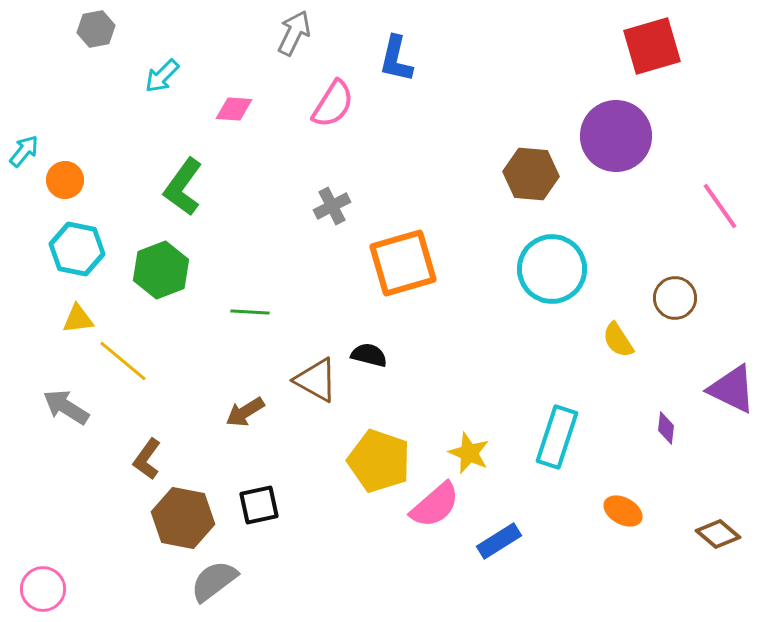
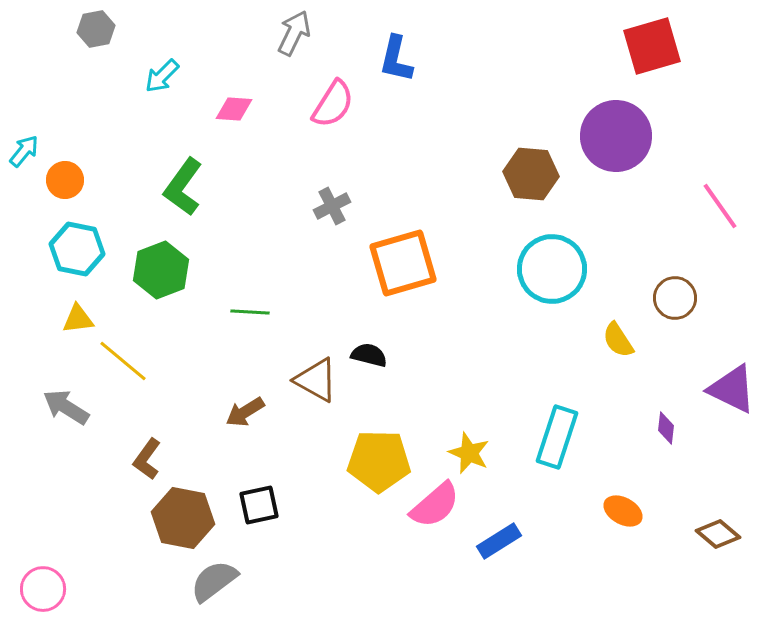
yellow pentagon at (379, 461): rotated 18 degrees counterclockwise
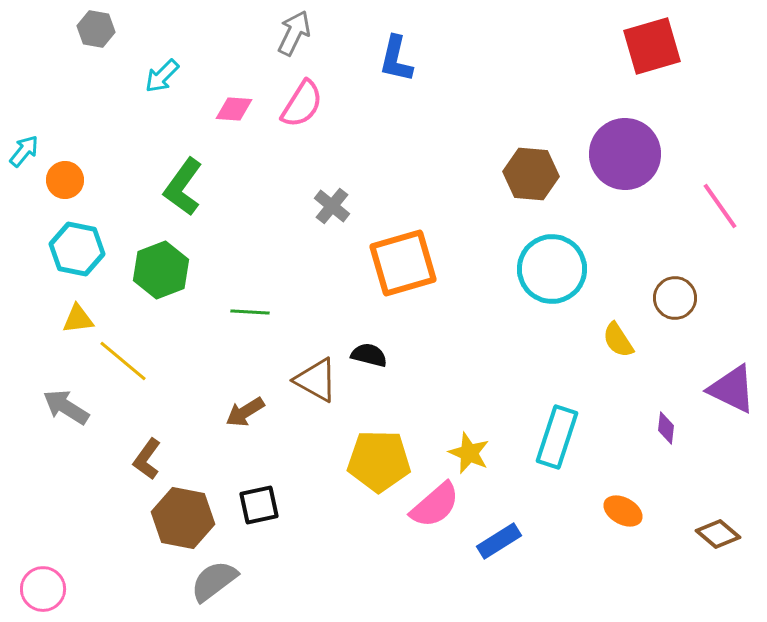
gray hexagon at (96, 29): rotated 21 degrees clockwise
pink semicircle at (333, 104): moved 31 px left
purple circle at (616, 136): moved 9 px right, 18 px down
gray cross at (332, 206): rotated 24 degrees counterclockwise
